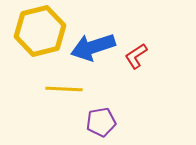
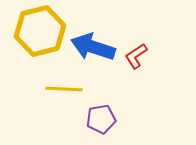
blue arrow: rotated 36 degrees clockwise
purple pentagon: moved 3 px up
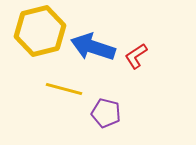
yellow line: rotated 12 degrees clockwise
purple pentagon: moved 5 px right, 6 px up; rotated 24 degrees clockwise
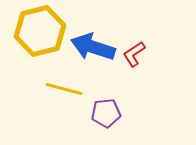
red L-shape: moved 2 px left, 2 px up
purple pentagon: rotated 20 degrees counterclockwise
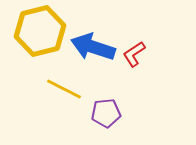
yellow line: rotated 12 degrees clockwise
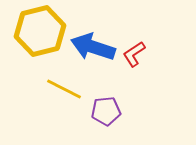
purple pentagon: moved 2 px up
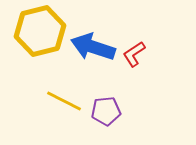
yellow line: moved 12 px down
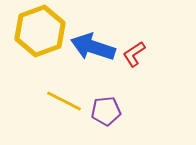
yellow hexagon: rotated 6 degrees counterclockwise
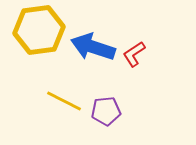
yellow hexagon: moved 1 px left, 1 px up; rotated 12 degrees clockwise
